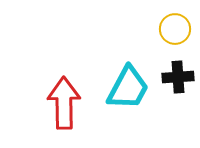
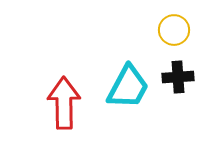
yellow circle: moved 1 px left, 1 px down
cyan trapezoid: moved 1 px up
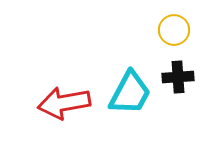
cyan trapezoid: moved 2 px right, 6 px down
red arrow: rotated 99 degrees counterclockwise
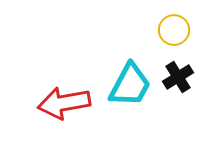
black cross: rotated 28 degrees counterclockwise
cyan trapezoid: moved 8 px up
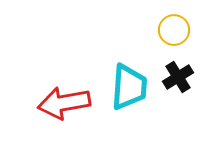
cyan trapezoid: moved 1 px left, 2 px down; rotated 24 degrees counterclockwise
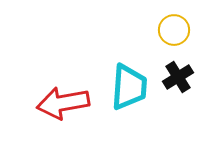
red arrow: moved 1 px left
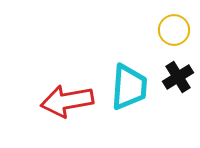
red arrow: moved 4 px right, 2 px up
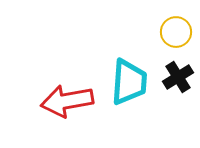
yellow circle: moved 2 px right, 2 px down
cyan trapezoid: moved 5 px up
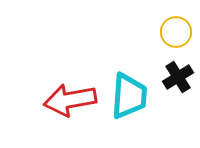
cyan trapezoid: moved 14 px down
red arrow: moved 3 px right, 1 px up
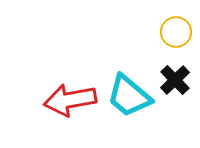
black cross: moved 3 px left, 3 px down; rotated 12 degrees counterclockwise
cyan trapezoid: rotated 126 degrees clockwise
